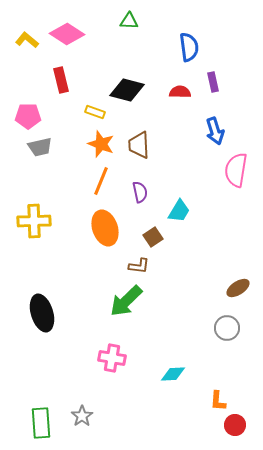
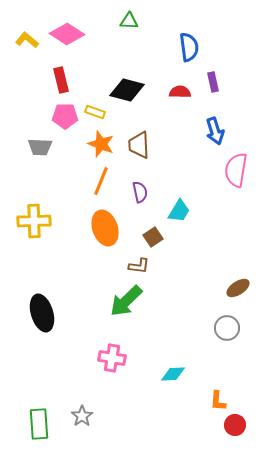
pink pentagon: moved 37 px right
gray trapezoid: rotated 15 degrees clockwise
green rectangle: moved 2 px left, 1 px down
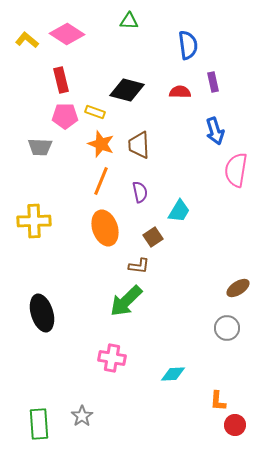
blue semicircle: moved 1 px left, 2 px up
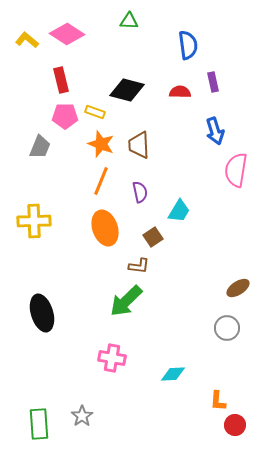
gray trapezoid: rotated 70 degrees counterclockwise
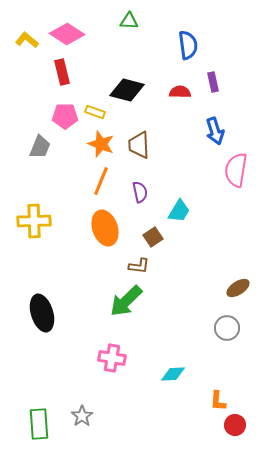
red rectangle: moved 1 px right, 8 px up
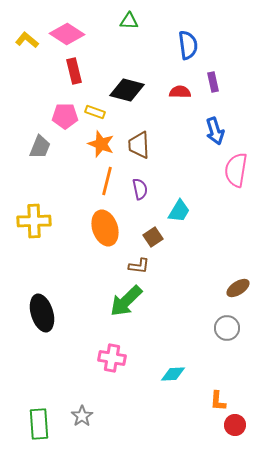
red rectangle: moved 12 px right, 1 px up
orange line: moved 6 px right; rotated 8 degrees counterclockwise
purple semicircle: moved 3 px up
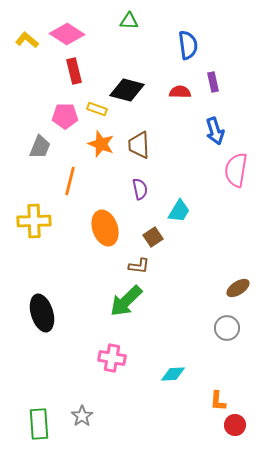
yellow rectangle: moved 2 px right, 3 px up
orange line: moved 37 px left
